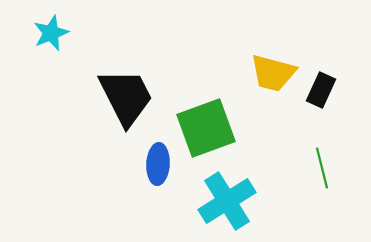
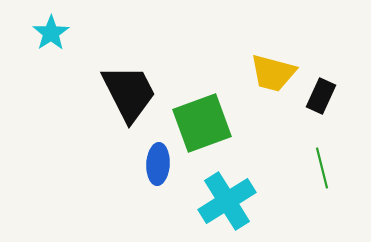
cyan star: rotated 12 degrees counterclockwise
black rectangle: moved 6 px down
black trapezoid: moved 3 px right, 4 px up
green square: moved 4 px left, 5 px up
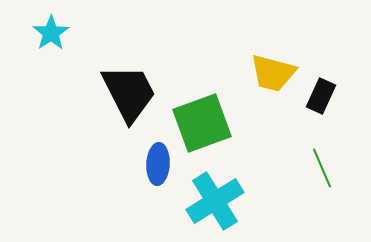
green line: rotated 9 degrees counterclockwise
cyan cross: moved 12 px left
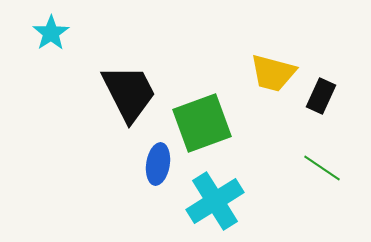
blue ellipse: rotated 6 degrees clockwise
green line: rotated 33 degrees counterclockwise
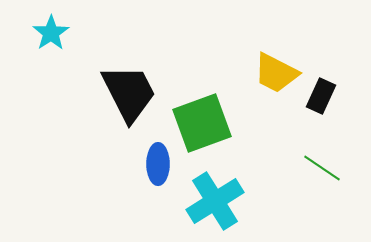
yellow trapezoid: moved 3 px right; rotated 12 degrees clockwise
blue ellipse: rotated 9 degrees counterclockwise
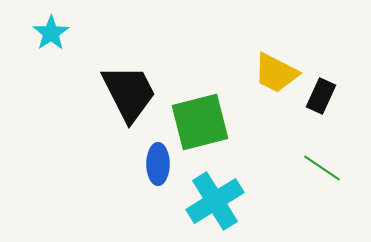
green square: moved 2 px left, 1 px up; rotated 6 degrees clockwise
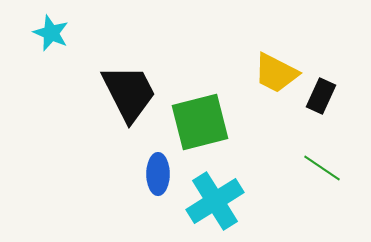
cyan star: rotated 15 degrees counterclockwise
blue ellipse: moved 10 px down
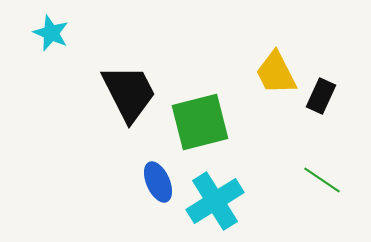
yellow trapezoid: rotated 36 degrees clockwise
green line: moved 12 px down
blue ellipse: moved 8 px down; rotated 24 degrees counterclockwise
